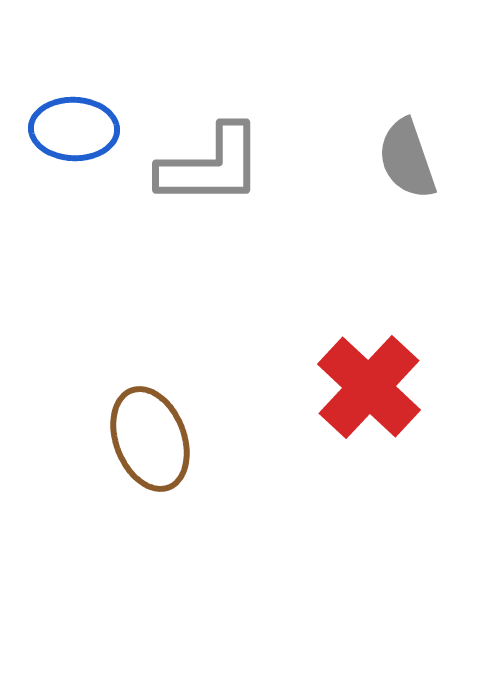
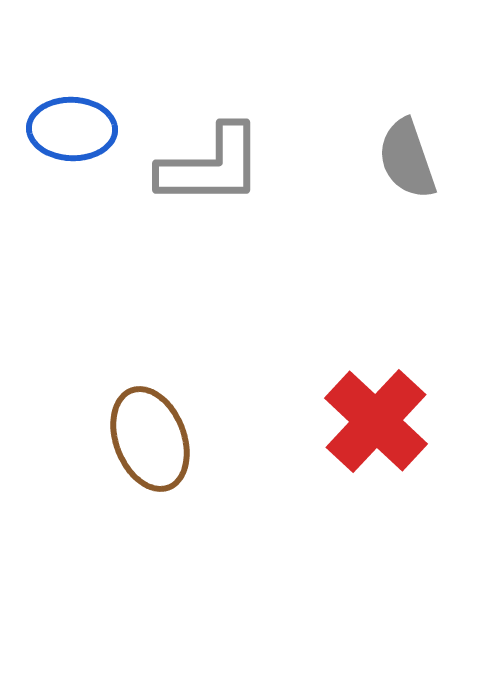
blue ellipse: moved 2 px left
red cross: moved 7 px right, 34 px down
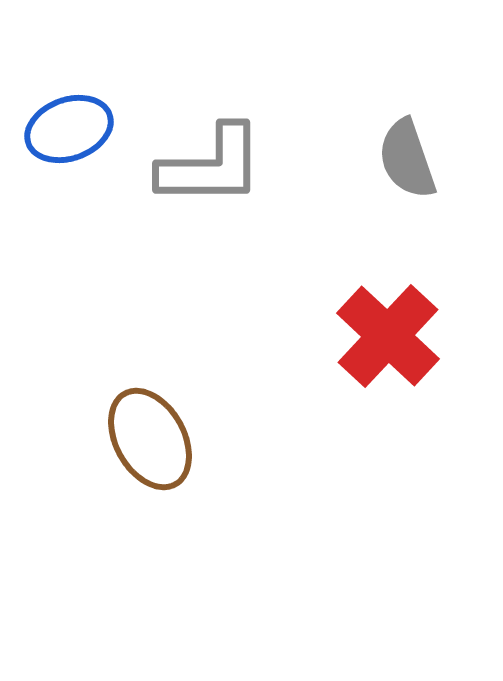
blue ellipse: moved 3 px left; rotated 22 degrees counterclockwise
red cross: moved 12 px right, 85 px up
brown ellipse: rotated 8 degrees counterclockwise
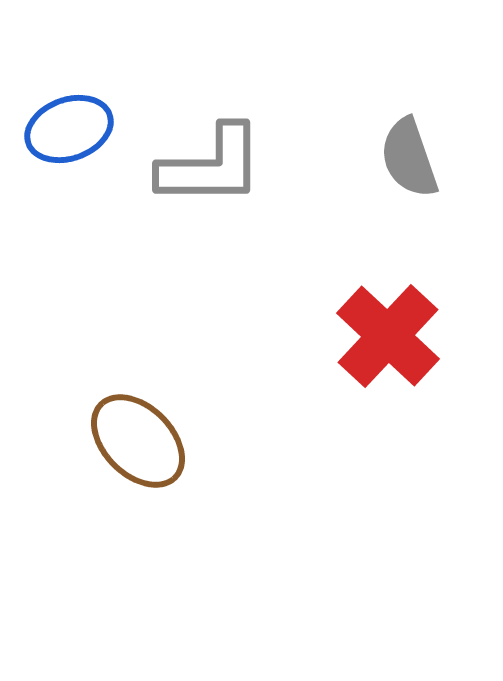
gray semicircle: moved 2 px right, 1 px up
brown ellipse: moved 12 px left, 2 px down; rotated 16 degrees counterclockwise
